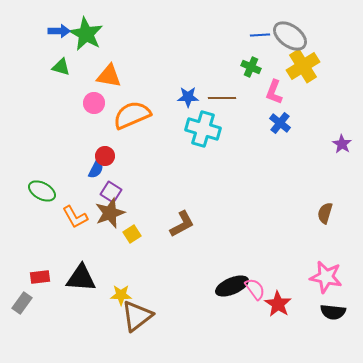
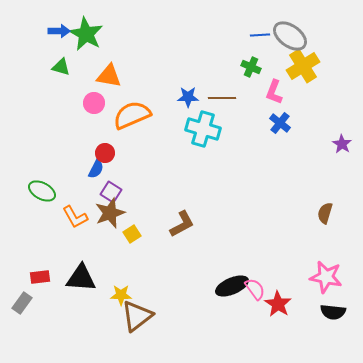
red circle: moved 3 px up
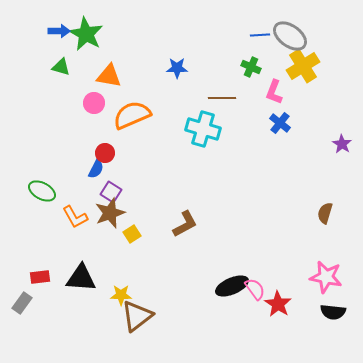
blue star: moved 11 px left, 29 px up
brown L-shape: moved 3 px right
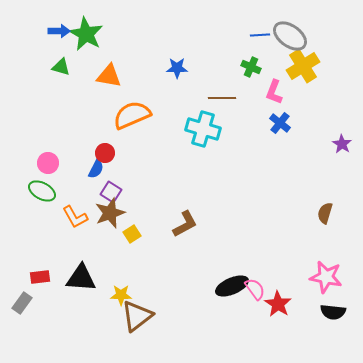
pink circle: moved 46 px left, 60 px down
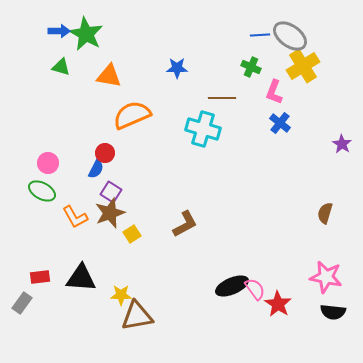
brown triangle: rotated 28 degrees clockwise
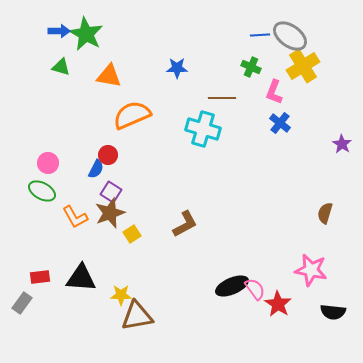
red circle: moved 3 px right, 2 px down
pink star: moved 15 px left, 7 px up
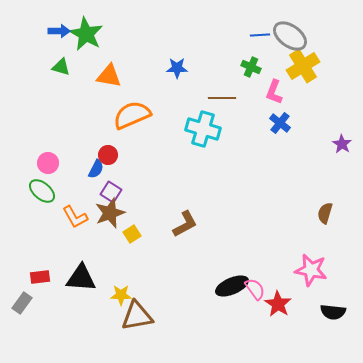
green ellipse: rotated 12 degrees clockwise
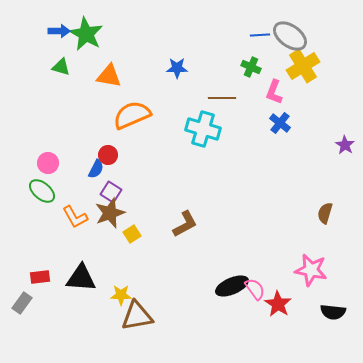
purple star: moved 3 px right, 1 px down
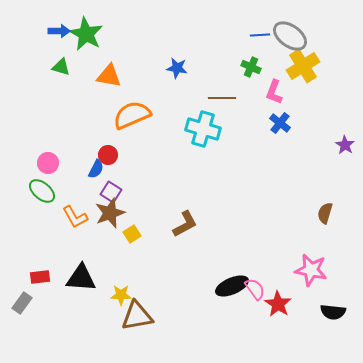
blue star: rotated 10 degrees clockwise
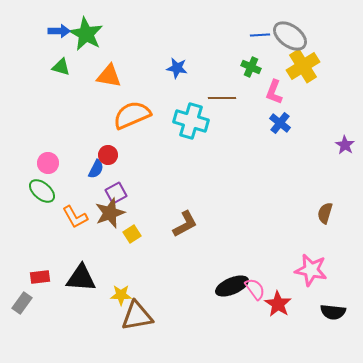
cyan cross: moved 12 px left, 8 px up
purple square: moved 5 px right, 1 px down; rotated 30 degrees clockwise
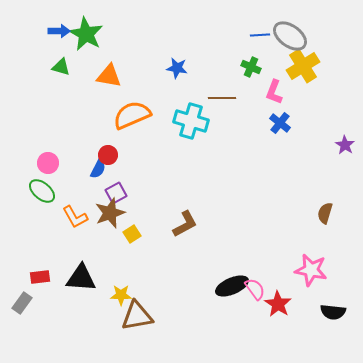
blue semicircle: moved 2 px right
